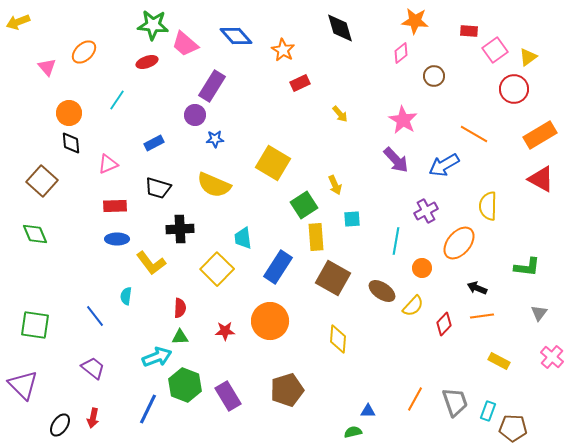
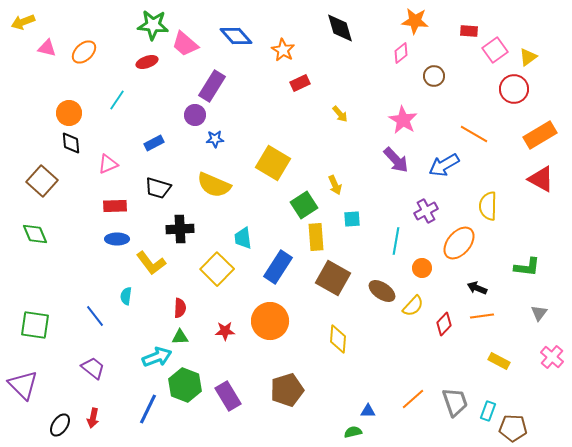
yellow arrow at (18, 22): moved 5 px right
pink triangle at (47, 67): moved 19 px up; rotated 36 degrees counterclockwise
orange line at (415, 399): moved 2 px left; rotated 20 degrees clockwise
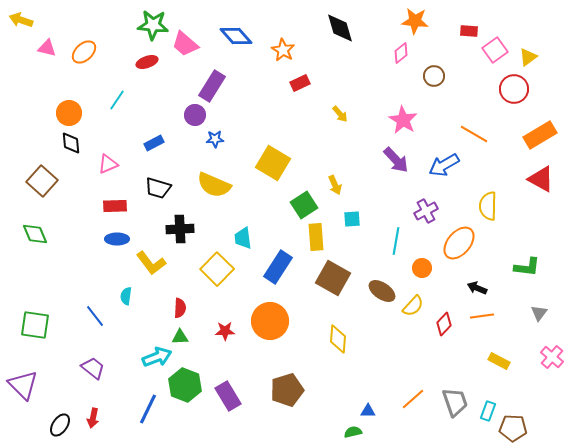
yellow arrow at (23, 22): moved 2 px left, 2 px up; rotated 40 degrees clockwise
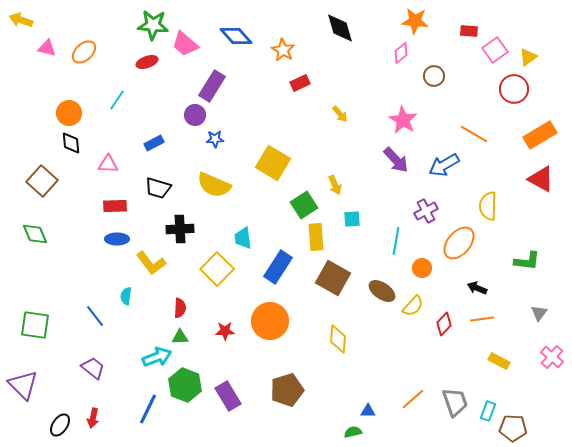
pink triangle at (108, 164): rotated 25 degrees clockwise
green L-shape at (527, 267): moved 6 px up
orange line at (482, 316): moved 3 px down
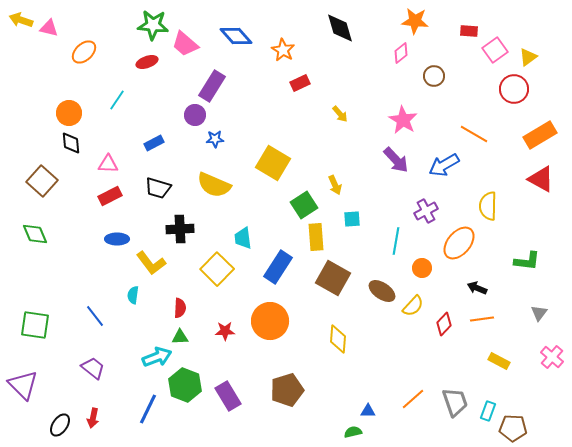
pink triangle at (47, 48): moved 2 px right, 20 px up
red rectangle at (115, 206): moved 5 px left, 10 px up; rotated 25 degrees counterclockwise
cyan semicircle at (126, 296): moved 7 px right, 1 px up
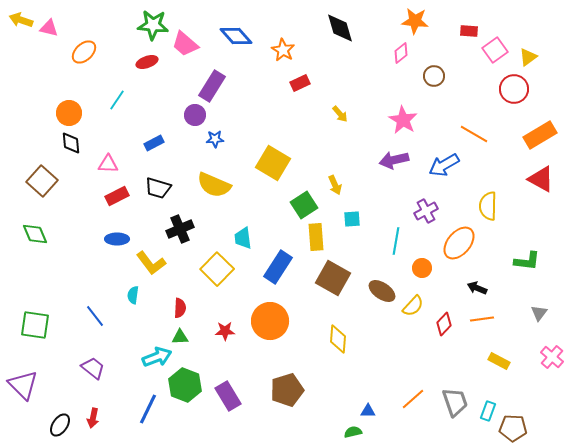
purple arrow at (396, 160): moved 2 px left; rotated 120 degrees clockwise
red rectangle at (110, 196): moved 7 px right
black cross at (180, 229): rotated 20 degrees counterclockwise
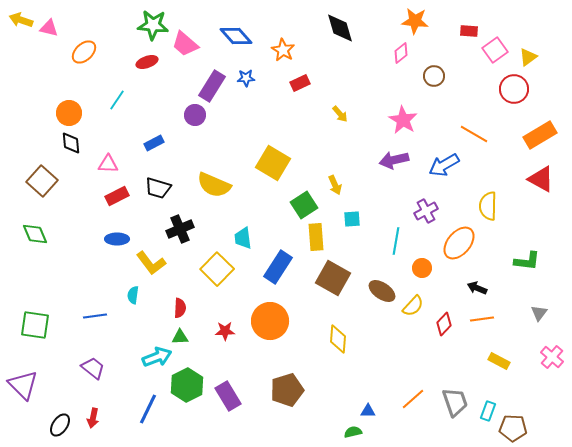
blue star at (215, 139): moved 31 px right, 61 px up
blue line at (95, 316): rotated 60 degrees counterclockwise
green hexagon at (185, 385): moved 2 px right; rotated 12 degrees clockwise
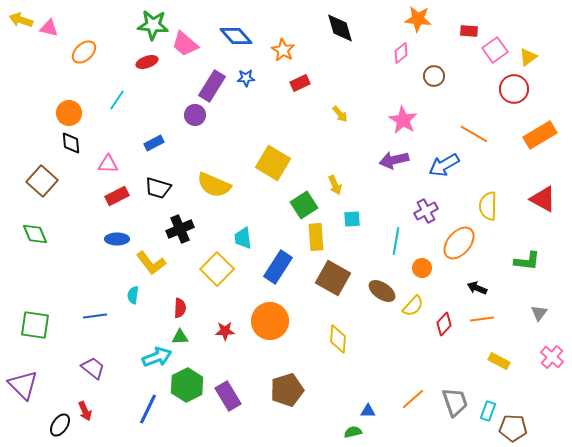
orange star at (415, 21): moved 3 px right, 2 px up
red triangle at (541, 179): moved 2 px right, 20 px down
red arrow at (93, 418): moved 8 px left, 7 px up; rotated 36 degrees counterclockwise
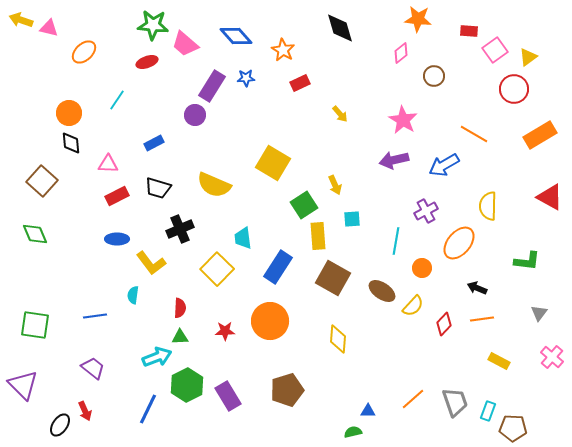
red triangle at (543, 199): moved 7 px right, 2 px up
yellow rectangle at (316, 237): moved 2 px right, 1 px up
